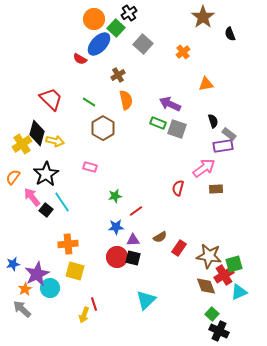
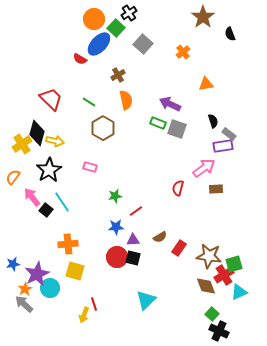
black star at (46, 174): moved 3 px right, 4 px up
gray arrow at (22, 309): moved 2 px right, 5 px up
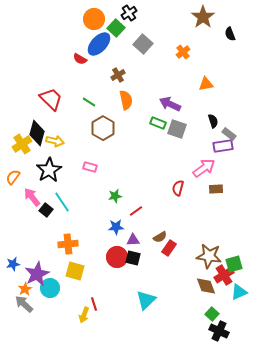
red rectangle at (179, 248): moved 10 px left
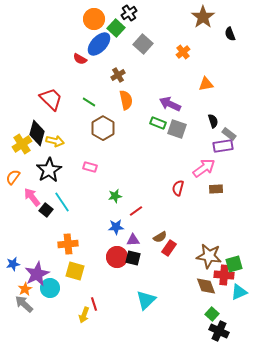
red cross at (224, 275): rotated 36 degrees clockwise
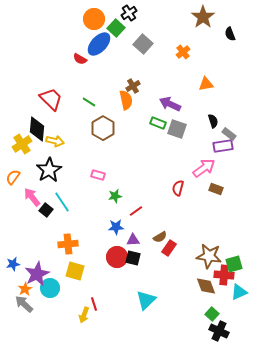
brown cross at (118, 75): moved 15 px right, 11 px down
black diamond at (37, 133): moved 4 px up; rotated 10 degrees counterclockwise
pink rectangle at (90, 167): moved 8 px right, 8 px down
brown rectangle at (216, 189): rotated 24 degrees clockwise
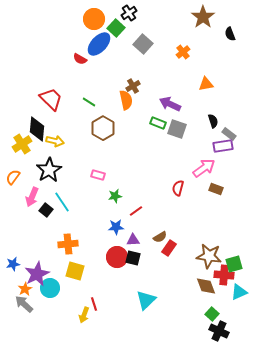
pink arrow at (32, 197): rotated 120 degrees counterclockwise
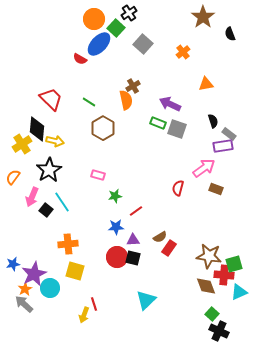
purple star at (37, 274): moved 3 px left
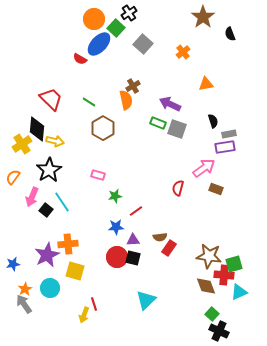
gray rectangle at (229, 134): rotated 48 degrees counterclockwise
purple rectangle at (223, 146): moved 2 px right, 1 px down
brown semicircle at (160, 237): rotated 24 degrees clockwise
purple star at (34, 274): moved 13 px right, 19 px up
gray arrow at (24, 304): rotated 12 degrees clockwise
